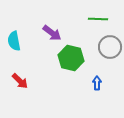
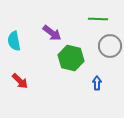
gray circle: moved 1 px up
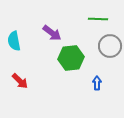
green hexagon: rotated 20 degrees counterclockwise
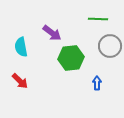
cyan semicircle: moved 7 px right, 6 px down
